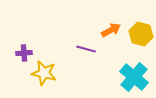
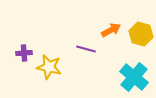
yellow star: moved 5 px right, 6 px up
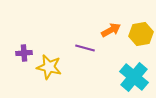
yellow hexagon: rotated 25 degrees counterclockwise
purple line: moved 1 px left, 1 px up
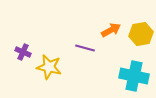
purple cross: moved 1 px left, 1 px up; rotated 28 degrees clockwise
cyan cross: moved 1 px up; rotated 28 degrees counterclockwise
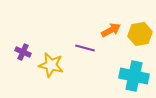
yellow hexagon: moved 1 px left
yellow star: moved 2 px right, 2 px up
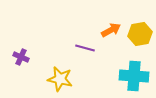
purple cross: moved 2 px left, 5 px down
yellow star: moved 9 px right, 14 px down
cyan cross: rotated 8 degrees counterclockwise
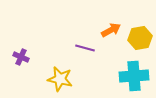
yellow hexagon: moved 4 px down
cyan cross: rotated 8 degrees counterclockwise
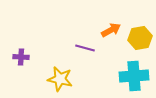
purple cross: rotated 21 degrees counterclockwise
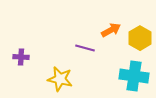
yellow hexagon: rotated 20 degrees counterclockwise
cyan cross: rotated 12 degrees clockwise
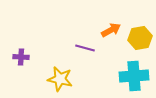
yellow hexagon: rotated 20 degrees clockwise
cyan cross: rotated 12 degrees counterclockwise
